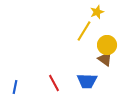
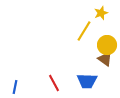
yellow star: moved 4 px right, 1 px down
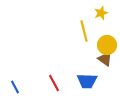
yellow line: rotated 45 degrees counterclockwise
blue line: rotated 40 degrees counterclockwise
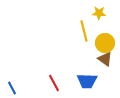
yellow star: moved 2 px left; rotated 24 degrees clockwise
yellow circle: moved 2 px left, 2 px up
blue line: moved 3 px left, 1 px down
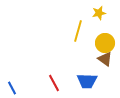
yellow star: rotated 16 degrees counterclockwise
yellow line: moved 6 px left; rotated 30 degrees clockwise
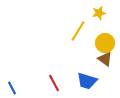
yellow line: rotated 15 degrees clockwise
blue trapezoid: rotated 15 degrees clockwise
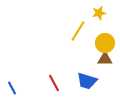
brown triangle: rotated 35 degrees counterclockwise
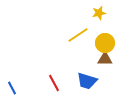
yellow line: moved 4 px down; rotated 25 degrees clockwise
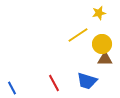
yellow circle: moved 3 px left, 1 px down
